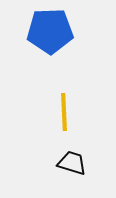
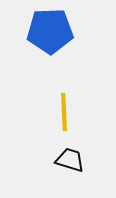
black trapezoid: moved 2 px left, 3 px up
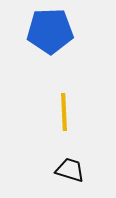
black trapezoid: moved 10 px down
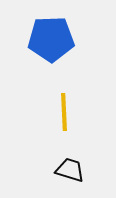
blue pentagon: moved 1 px right, 8 px down
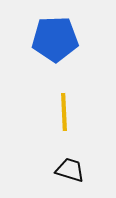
blue pentagon: moved 4 px right
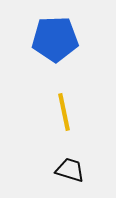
yellow line: rotated 9 degrees counterclockwise
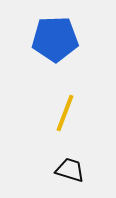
yellow line: moved 1 px right, 1 px down; rotated 33 degrees clockwise
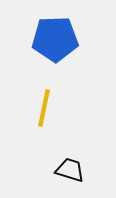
yellow line: moved 21 px left, 5 px up; rotated 9 degrees counterclockwise
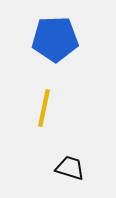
black trapezoid: moved 2 px up
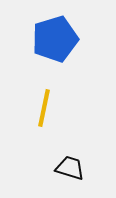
blue pentagon: rotated 15 degrees counterclockwise
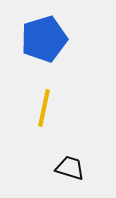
blue pentagon: moved 11 px left
